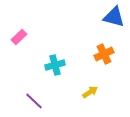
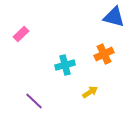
pink rectangle: moved 2 px right, 3 px up
cyan cross: moved 10 px right
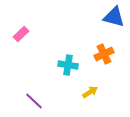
cyan cross: moved 3 px right; rotated 24 degrees clockwise
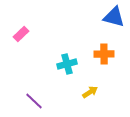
orange cross: rotated 24 degrees clockwise
cyan cross: moved 1 px left, 1 px up; rotated 24 degrees counterclockwise
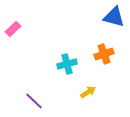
pink rectangle: moved 8 px left, 5 px up
orange cross: rotated 18 degrees counterclockwise
yellow arrow: moved 2 px left
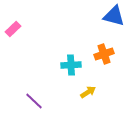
blue triangle: moved 1 px up
cyan cross: moved 4 px right, 1 px down; rotated 12 degrees clockwise
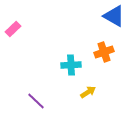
blue triangle: rotated 15 degrees clockwise
orange cross: moved 2 px up
purple line: moved 2 px right
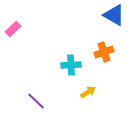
blue triangle: moved 1 px up
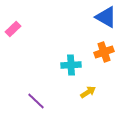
blue triangle: moved 8 px left, 2 px down
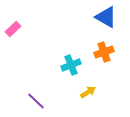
cyan cross: rotated 18 degrees counterclockwise
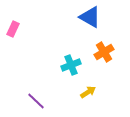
blue triangle: moved 16 px left
pink rectangle: rotated 21 degrees counterclockwise
orange cross: rotated 12 degrees counterclockwise
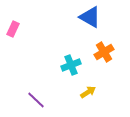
purple line: moved 1 px up
